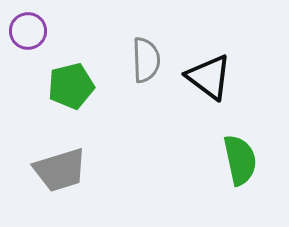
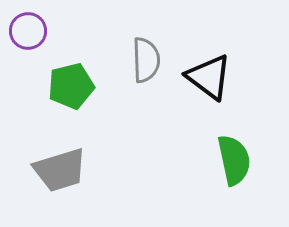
green semicircle: moved 6 px left
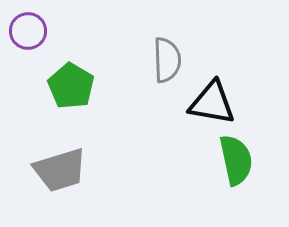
gray semicircle: moved 21 px right
black triangle: moved 3 px right, 26 px down; rotated 27 degrees counterclockwise
green pentagon: rotated 27 degrees counterclockwise
green semicircle: moved 2 px right
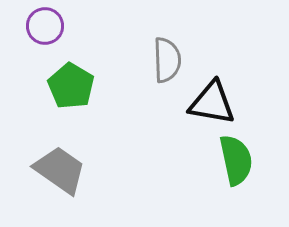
purple circle: moved 17 px right, 5 px up
gray trapezoid: rotated 128 degrees counterclockwise
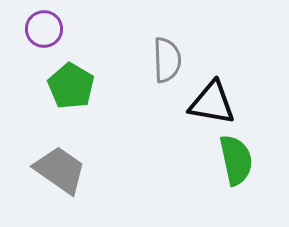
purple circle: moved 1 px left, 3 px down
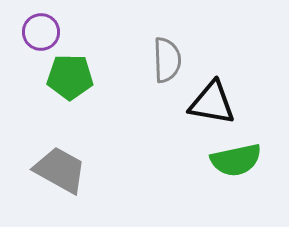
purple circle: moved 3 px left, 3 px down
green pentagon: moved 1 px left, 9 px up; rotated 30 degrees counterclockwise
green semicircle: rotated 90 degrees clockwise
gray trapezoid: rotated 6 degrees counterclockwise
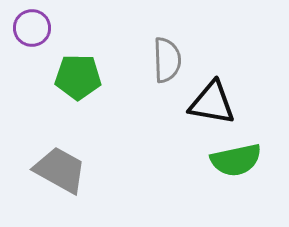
purple circle: moved 9 px left, 4 px up
green pentagon: moved 8 px right
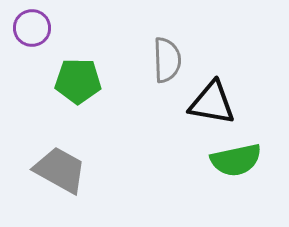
green pentagon: moved 4 px down
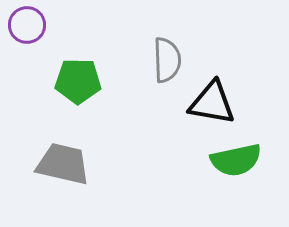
purple circle: moved 5 px left, 3 px up
gray trapezoid: moved 3 px right, 6 px up; rotated 16 degrees counterclockwise
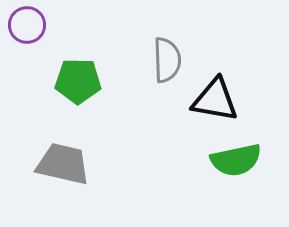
black triangle: moved 3 px right, 3 px up
